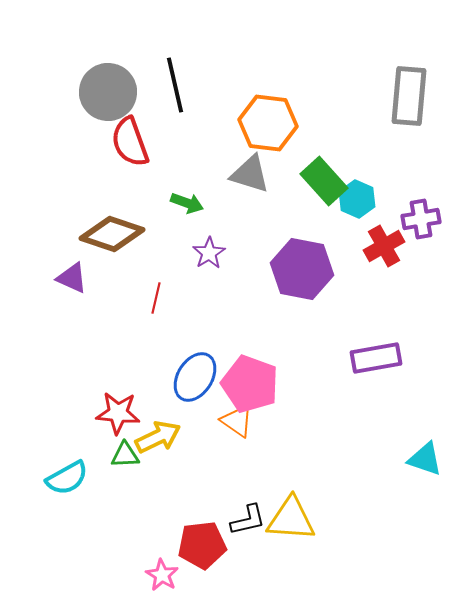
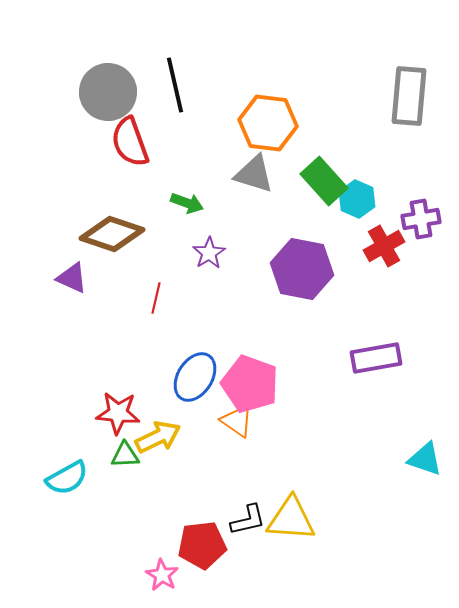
gray triangle: moved 4 px right
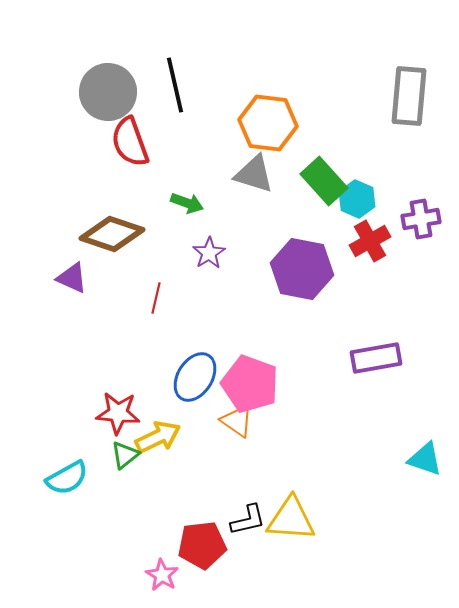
red cross: moved 14 px left, 5 px up
green triangle: rotated 36 degrees counterclockwise
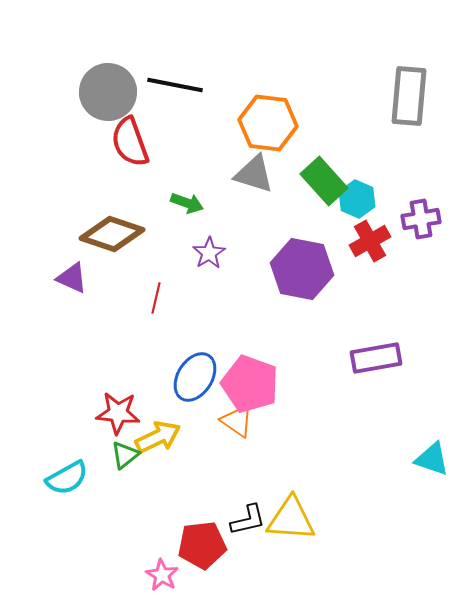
black line: rotated 66 degrees counterclockwise
cyan triangle: moved 7 px right
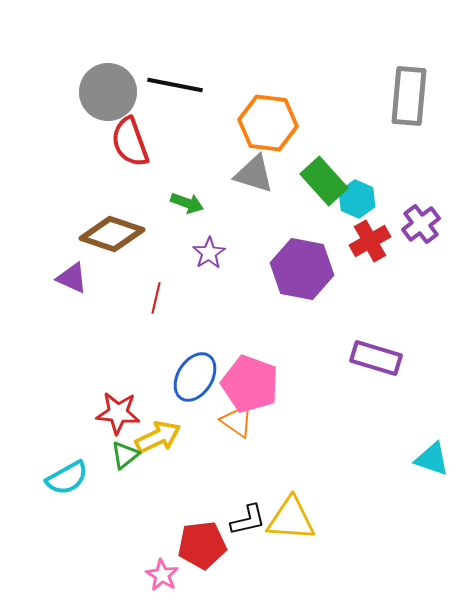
purple cross: moved 5 px down; rotated 27 degrees counterclockwise
purple rectangle: rotated 27 degrees clockwise
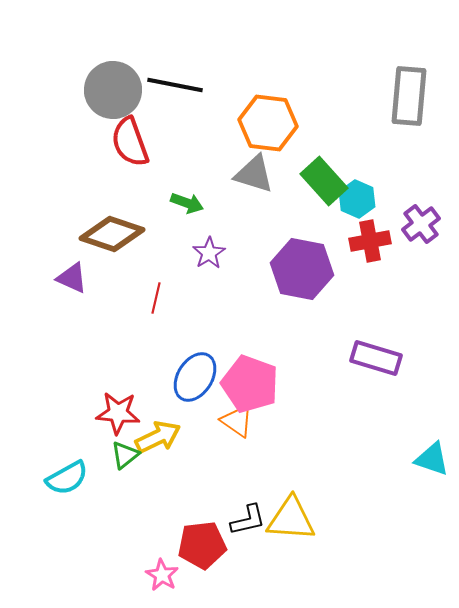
gray circle: moved 5 px right, 2 px up
red cross: rotated 18 degrees clockwise
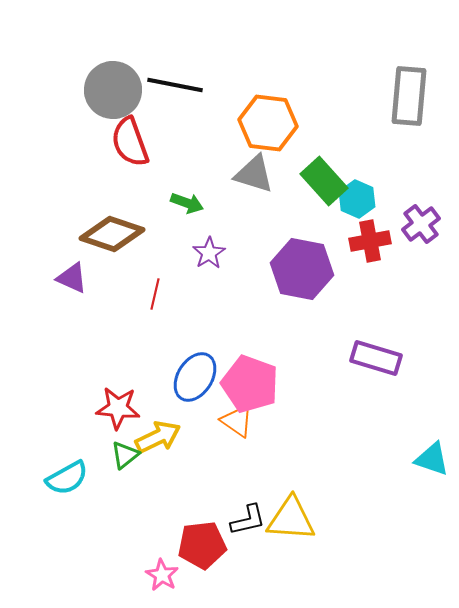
red line: moved 1 px left, 4 px up
red star: moved 5 px up
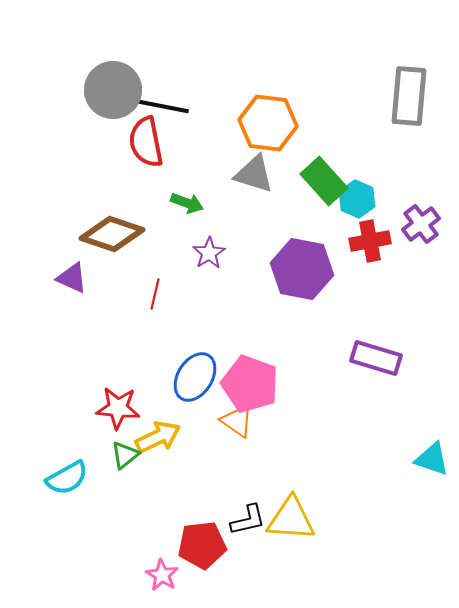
black line: moved 14 px left, 21 px down
red semicircle: moved 16 px right; rotated 9 degrees clockwise
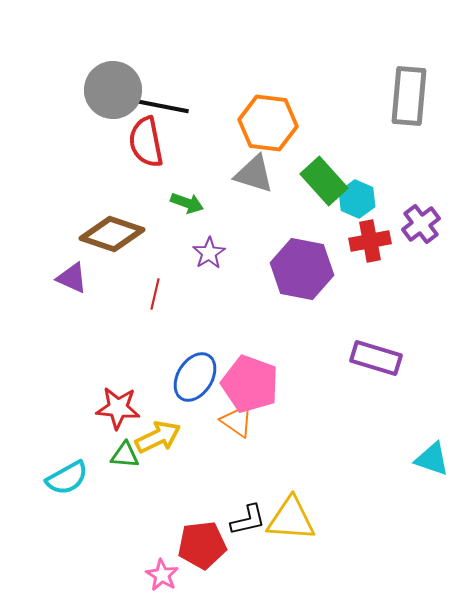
green triangle: rotated 44 degrees clockwise
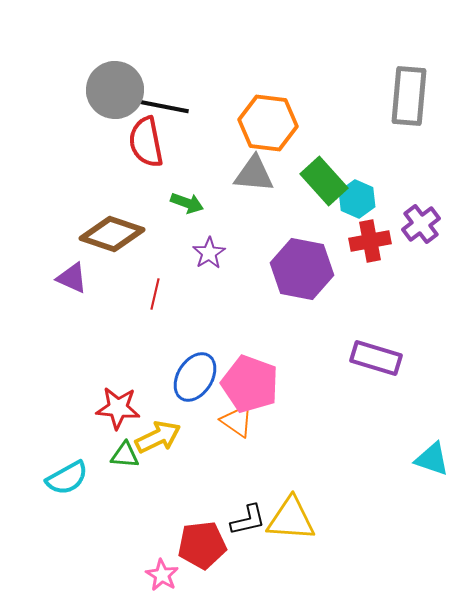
gray circle: moved 2 px right
gray triangle: rotated 12 degrees counterclockwise
